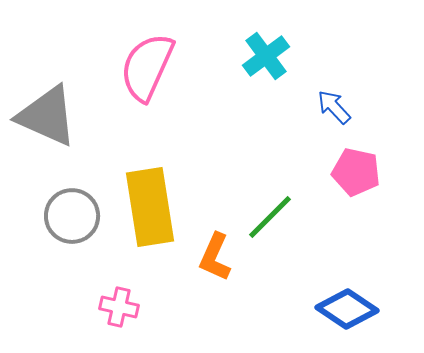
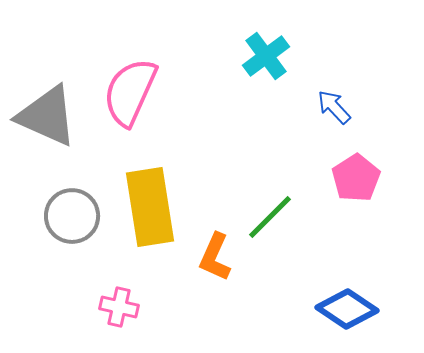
pink semicircle: moved 17 px left, 25 px down
pink pentagon: moved 6 px down; rotated 27 degrees clockwise
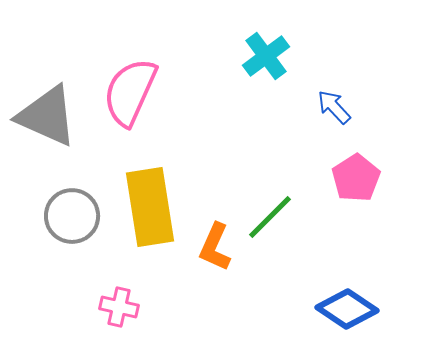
orange L-shape: moved 10 px up
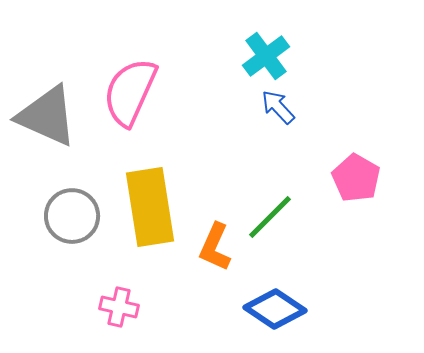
blue arrow: moved 56 px left
pink pentagon: rotated 9 degrees counterclockwise
blue diamond: moved 72 px left
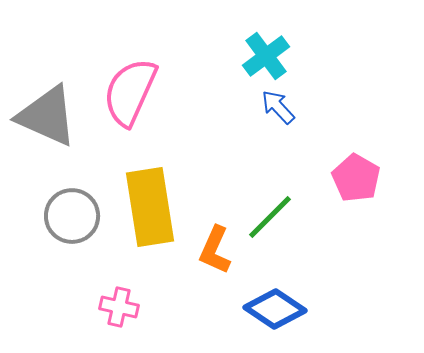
orange L-shape: moved 3 px down
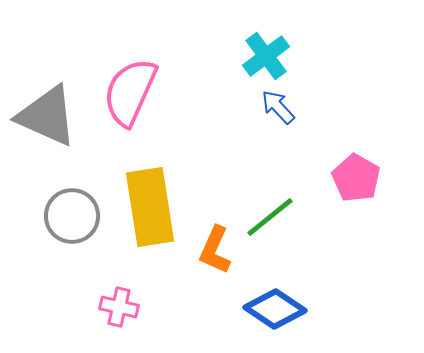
green line: rotated 6 degrees clockwise
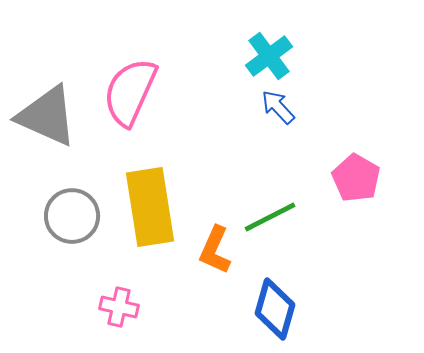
cyan cross: moved 3 px right
green line: rotated 12 degrees clockwise
blue diamond: rotated 72 degrees clockwise
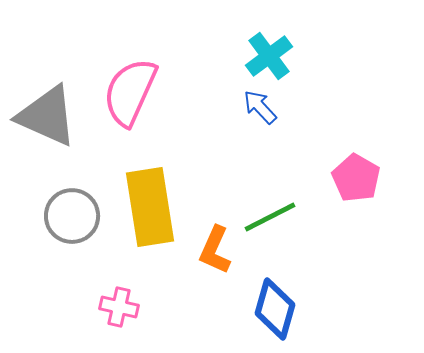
blue arrow: moved 18 px left
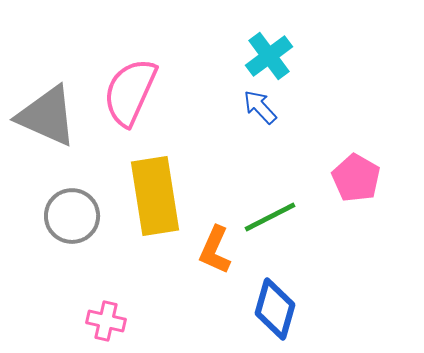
yellow rectangle: moved 5 px right, 11 px up
pink cross: moved 13 px left, 14 px down
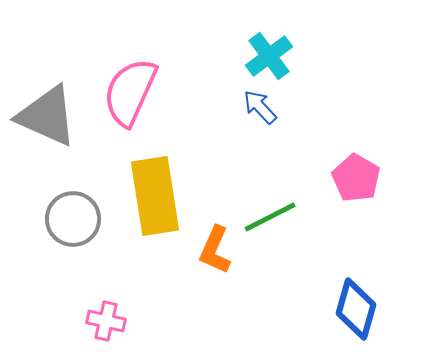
gray circle: moved 1 px right, 3 px down
blue diamond: moved 81 px right
